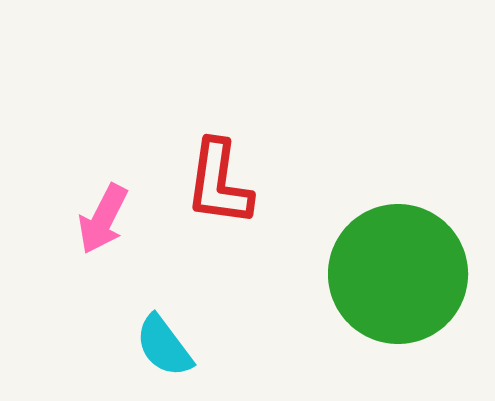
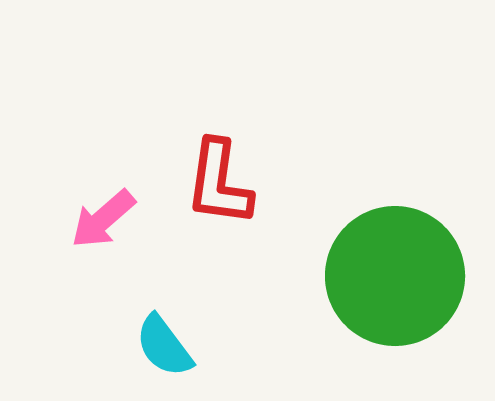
pink arrow: rotated 22 degrees clockwise
green circle: moved 3 px left, 2 px down
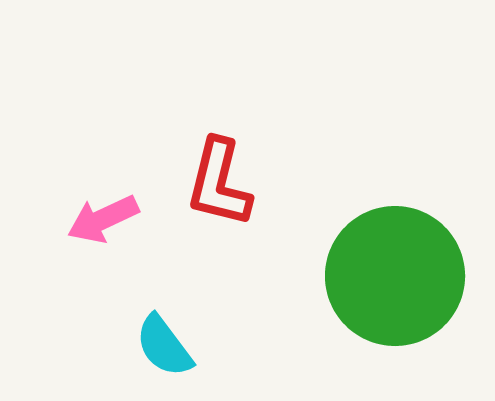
red L-shape: rotated 6 degrees clockwise
pink arrow: rotated 16 degrees clockwise
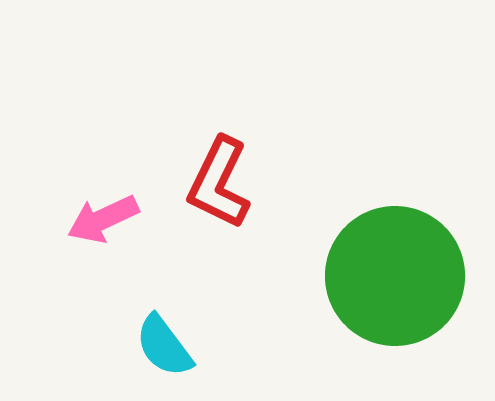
red L-shape: rotated 12 degrees clockwise
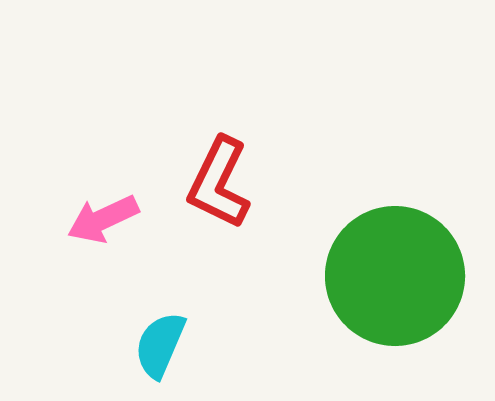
cyan semicircle: moved 4 px left, 1 px up; rotated 60 degrees clockwise
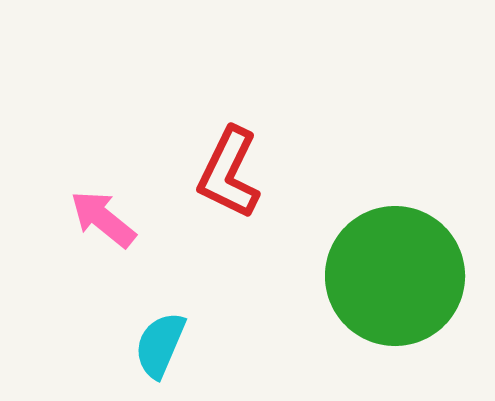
red L-shape: moved 10 px right, 10 px up
pink arrow: rotated 64 degrees clockwise
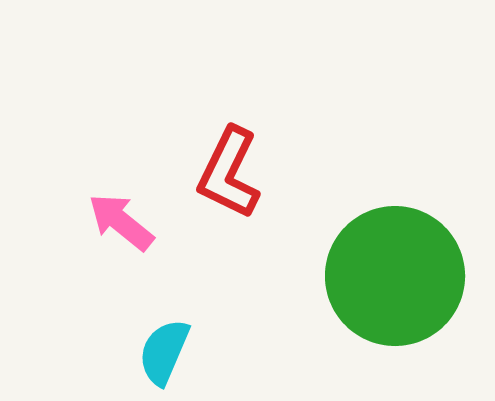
pink arrow: moved 18 px right, 3 px down
cyan semicircle: moved 4 px right, 7 px down
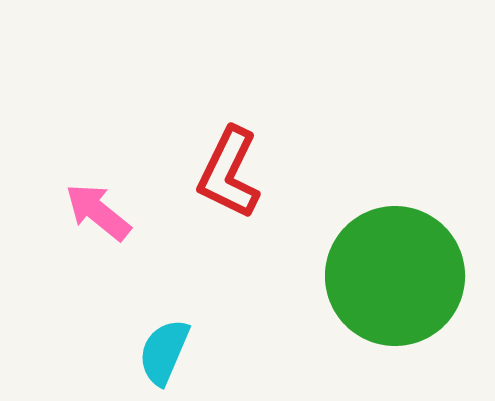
pink arrow: moved 23 px left, 10 px up
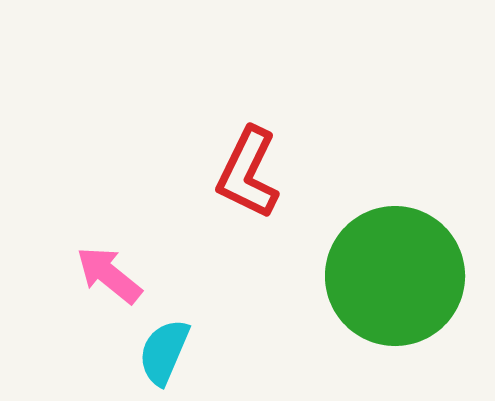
red L-shape: moved 19 px right
pink arrow: moved 11 px right, 63 px down
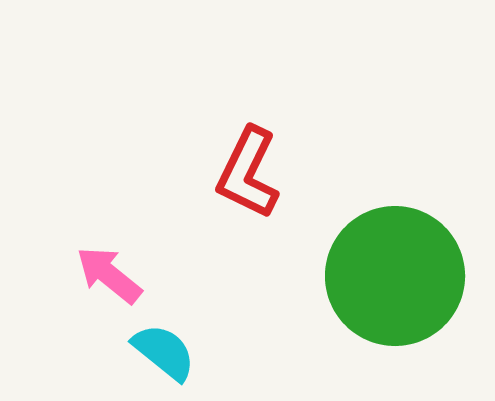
cyan semicircle: rotated 106 degrees clockwise
